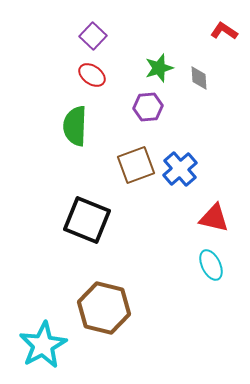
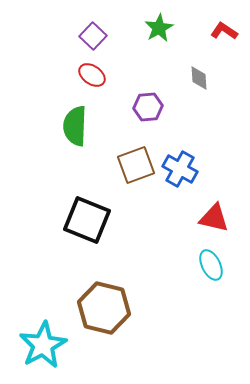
green star: moved 40 px up; rotated 12 degrees counterclockwise
blue cross: rotated 20 degrees counterclockwise
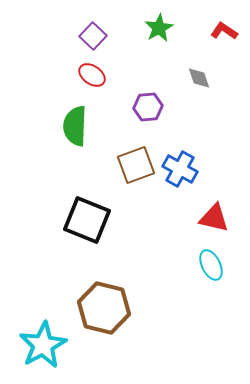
gray diamond: rotated 15 degrees counterclockwise
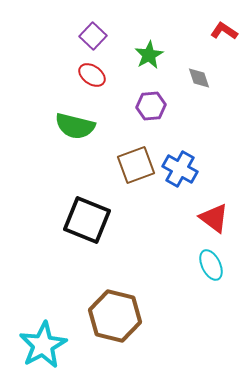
green star: moved 10 px left, 27 px down
purple hexagon: moved 3 px right, 1 px up
green semicircle: rotated 78 degrees counterclockwise
red triangle: rotated 24 degrees clockwise
brown hexagon: moved 11 px right, 8 px down
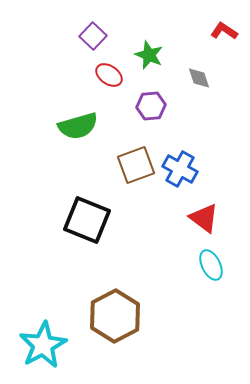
green star: rotated 20 degrees counterclockwise
red ellipse: moved 17 px right
green semicircle: moved 3 px right; rotated 30 degrees counterclockwise
red triangle: moved 10 px left
brown hexagon: rotated 18 degrees clockwise
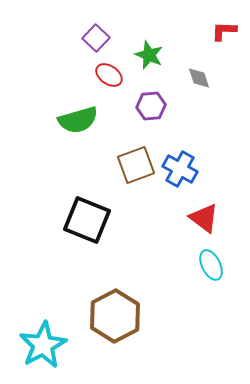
red L-shape: rotated 32 degrees counterclockwise
purple square: moved 3 px right, 2 px down
green semicircle: moved 6 px up
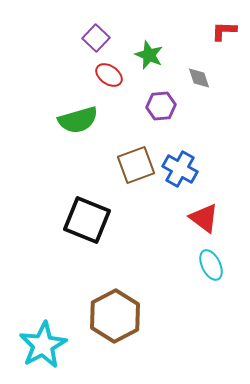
purple hexagon: moved 10 px right
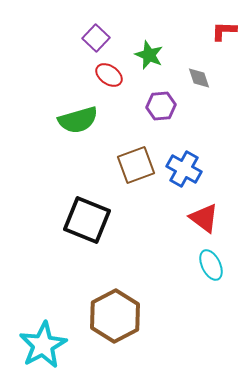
blue cross: moved 4 px right
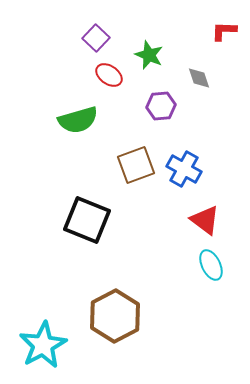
red triangle: moved 1 px right, 2 px down
